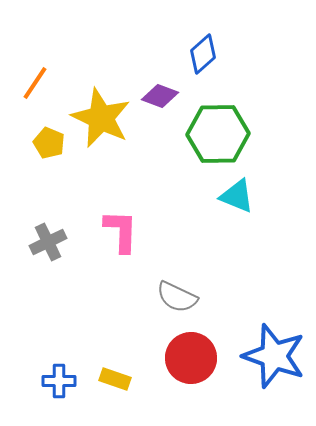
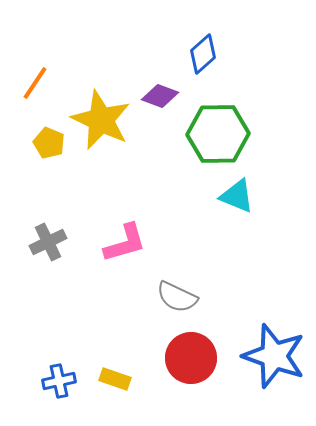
yellow star: moved 2 px down
pink L-shape: moved 4 px right, 12 px down; rotated 72 degrees clockwise
blue cross: rotated 12 degrees counterclockwise
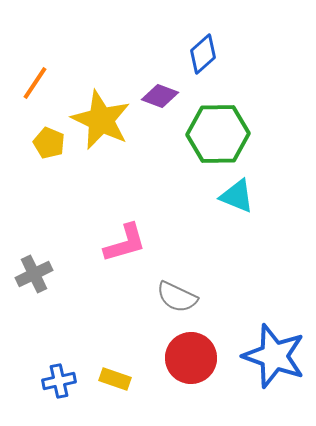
gray cross: moved 14 px left, 32 px down
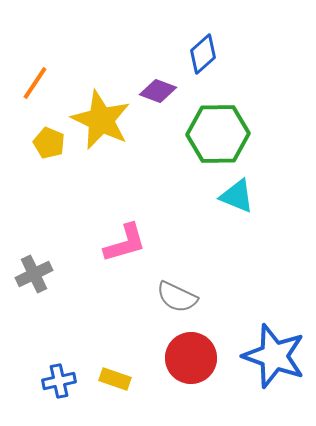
purple diamond: moved 2 px left, 5 px up
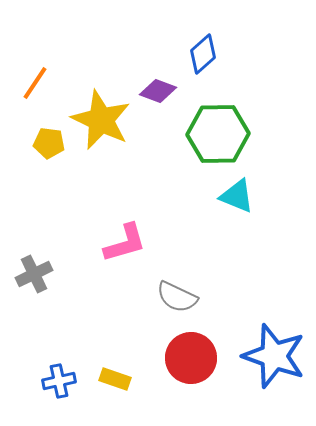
yellow pentagon: rotated 16 degrees counterclockwise
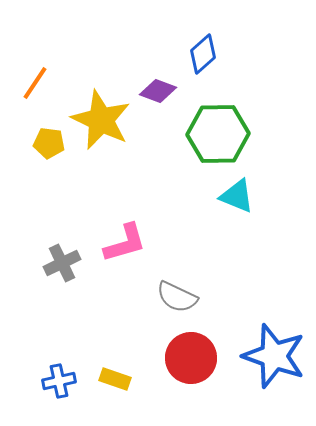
gray cross: moved 28 px right, 11 px up
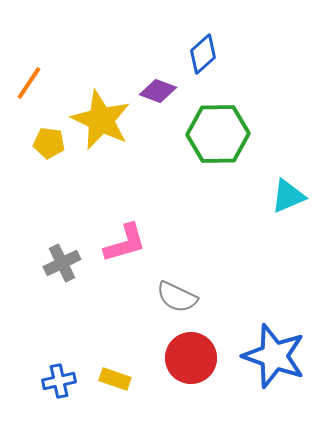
orange line: moved 6 px left
cyan triangle: moved 51 px right; rotated 45 degrees counterclockwise
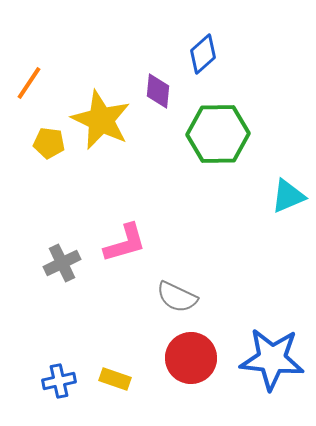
purple diamond: rotated 75 degrees clockwise
blue star: moved 2 px left, 3 px down; rotated 14 degrees counterclockwise
